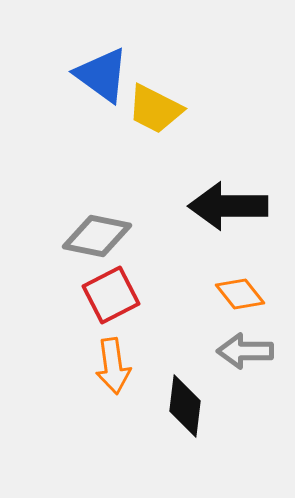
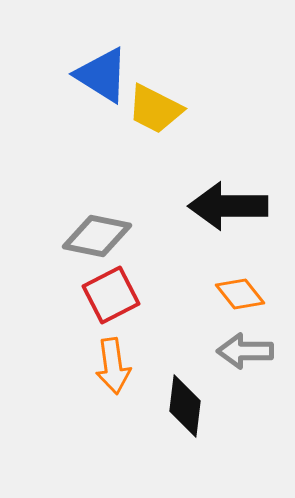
blue triangle: rotated 4 degrees counterclockwise
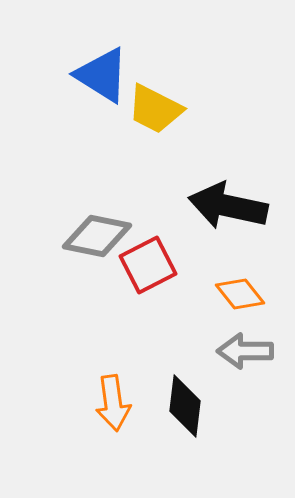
black arrow: rotated 12 degrees clockwise
red square: moved 37 px right, 30 px up
orange arrow: moved 37 px down
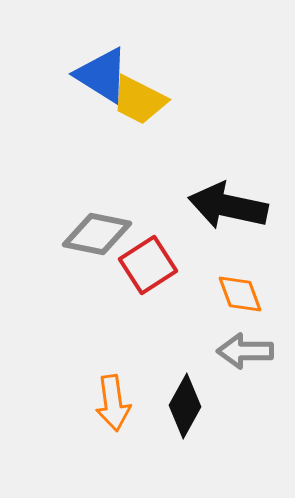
yellow trapezoid: moved 16 px left, 9 px up
gray diamond: moved 2 px up
red square: rotated 6 degrees counterclockwise
orange diamond: rotated 18 degrees clockwise
black diamond: rotated 22 degrees clockwise
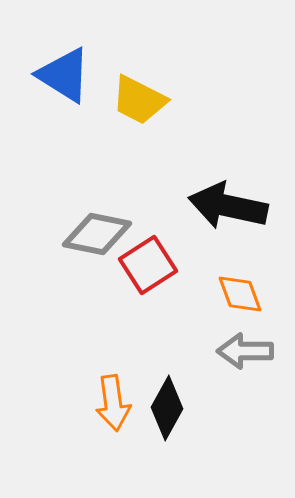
blue triangle: moved 38 px left
black diamond: moved 18 px left, 2 px down
